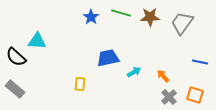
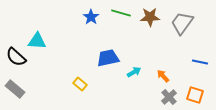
yellow rectangle: rotated 56 degrees counterclockwise
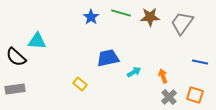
orange arrow: rotated 24 degrees clockwise
gray rectangle: rotated 48 degrees counterclockwise
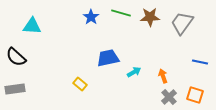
cyan triangle: moved 5 px left, 15 px up
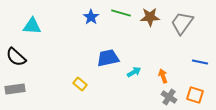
gray cross: rotated 14 degrees counterclockwise
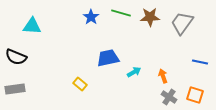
black semicircle: rotated 20 degrees counterclockwise
